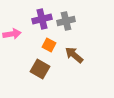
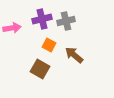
pink arrow: moved 6 px up
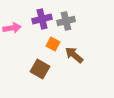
orange square: moved 4 px right, 1 px up
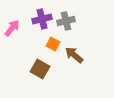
pink arrow: rotated 42 degrees counterclockwise
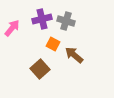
gray cross: rotated 30 degrees clockwise
brown square: rotated 18 degrees clockwise
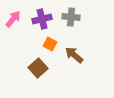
gray cross: moved 5 px right, 4 px up; rotated 12 degrees counterclockwise
pink arrow: moved 1 px right, 9 px up
orange square: moved 3 px left
brown square: moved 2 px left, 1 px up
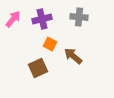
gray cross: moved 8 px right
brown arrow: moved 1 px left, 1 px down
brown square: rotated 18 degrees clockwise
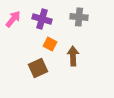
purple cross: rotated 30 degrees clockwise
brown arrow: rotated 48 degrees clockwise
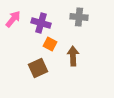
purple cross: moved 1 px left, 4 px down
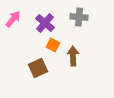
purple cross: moved 4 px right; rotated 24 degrees clockwise
orange square: moved 3 px right, 1 px down
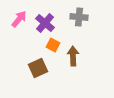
pink arrow: moved 6 px right
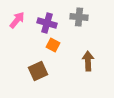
pink arrow: moved 2 px left, 1 px down
purple cross: moved 2 px right; rotated 24 degrees counterclockwise
brown arrow: moved 15 px right, 5 px down
brown square: moved 3 px down
